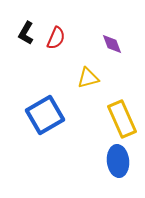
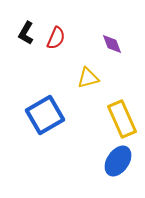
blue ellipse: rotated 40 degrees clockwise
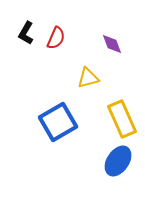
blue square: moved 13 px right, 7 px down
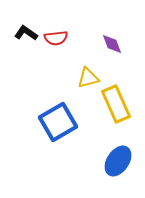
black L-shape: rotated 95 degrees clockwise
red semicircle: rotated 60 degrees clockwise
yellow rectangle: moved 6 px left, 15 px up
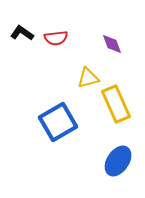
black L-shape: moved 4 px left
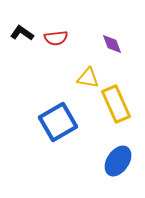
yellow triangle: rotated 25 degrees clockwise
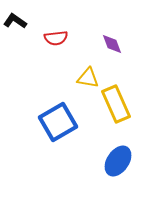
black L-shape: moved 7 px left, 12 px up
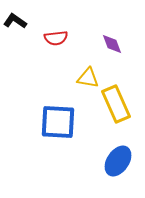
blue square: rotated 33 degrees clockwise
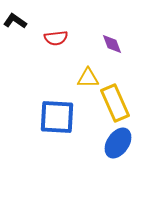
yellow triangle: rotated 10 degrees counterclockwise
yellow rectangle: moved 1 px left, 1 px up
blue square: moved 1 px left, 5 px up
blue ellipse: moved 18 px up
